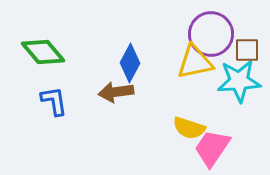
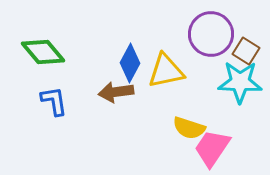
brown square: moved 1 px left, 1 px down; rotated 32 degrees clockwise
yellow triangle: moved 29 px left, 9 px down
cyan star: moved 1 px right, 1 px down; rotated 6 degrees clockwise
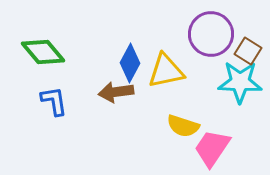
brown square: moved 2 px right
yellow semicircle: moved 6 px left, 2 px up
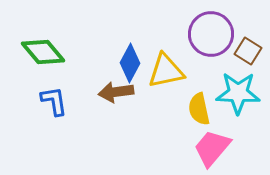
cyan star: moved 2 px left, 11 px down
yellow semicircle: moved 16 px right, 17 px up; rotated 60 degrees clockwise
pink trapezoid: rotated 6 degrees clockwise
